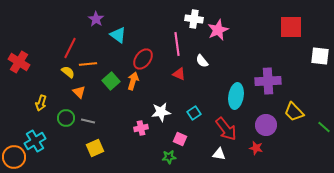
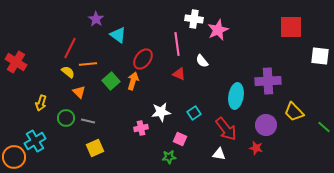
red cross: moved 3 px left
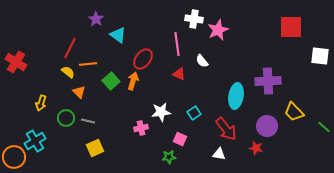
purple circle: moved 1 px right, 1 px down
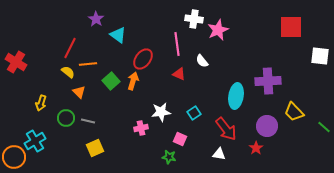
red star: rotated 24 degrees clockwise
green star: rotated 16 degrees clockwise
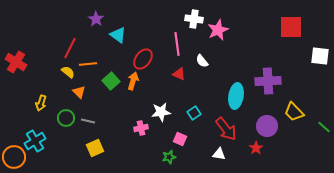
green star: rotated 24 degrees counterclockwise
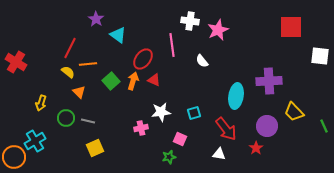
white cross: moved 4 px left, 2 px down
pink line: moved 5 px left, 1 px down
red triangle: moved 25 px left, 6 px down
purple cross: moved 1 px right
cyan square: rotated 16 degrees clockwise
green line: moved 1 px up; rotated 24 degrees clockwise
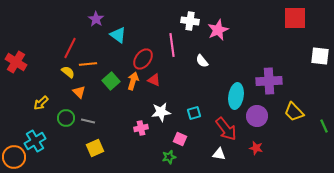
red square: moved 4 px right, 9 px up
yellow arrow: rotated 28 degrees clockwise
purple circle: moved 10 px left, 10 px up
red star: rotated 24 degrees counterclockwise
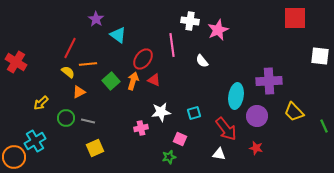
orange triangle: rotated 48 degrees clockwise
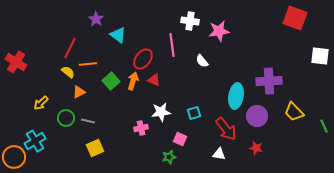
red square: rotated 20 degrees clockwise
pink star: moved 1 px right, 1 px down; rotated 15 degrees clockwise
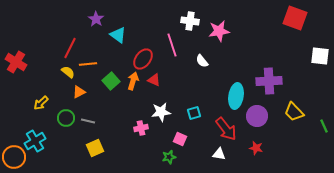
pink line: rotated 10 degrees counterclockwise
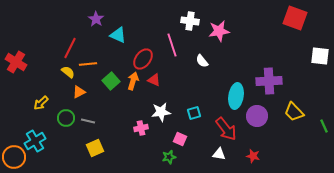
cyan triangle: rotated 12 degrees counterclockwise
red star: moved 3 px left, 8 px down
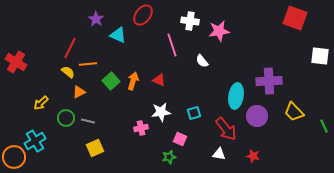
red ellipse: moved 44 px up
red triangle: moved 5 px right
